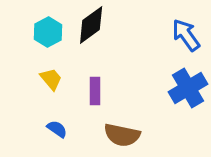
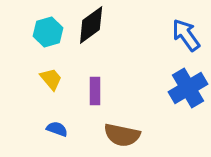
cyan hexagon: rotated 12 degrees clockwise
blue semicircle: rotated 15 degrees counterclockwise
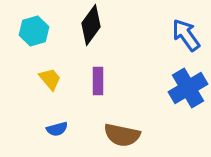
black diamond: rotated 18 degrees counterclockwise
cyan hexagon: moved 14 px left, 1 px up
yellow trapezoid: moved 1 px left
purple rectangle: moved 3 px right, 10 px up
blue semicircle: rotated 145 degrees clockwise
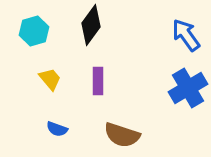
blue semicircle: rotated 35 degrees clockwise
brown semicircle: rotated 6 degrees clockwise
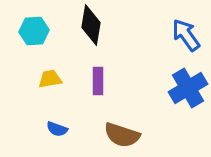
black diamond: rotated 27 degrees counterclockwise
cyan hexagon: rotated 12 degrees clockwise
yellow trapezoid: rotated 60 degrees counterclockwise
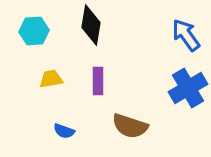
yellow trapezoid: moved 1 px right
blue semicircle: moved 7 px right, 2 px down
brown semicircle: moved 8 px right, 9 px up
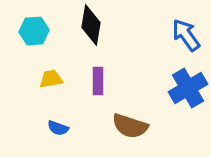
blue semicircle: moved 6 px left, 3 px up
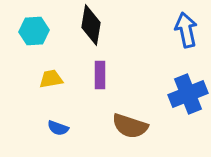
blue arrow: moved 5 px up; rotated 24 degrees clockwise
purple rectangle: moved 2 px right, 6 px up
blue cross: moved 6 px down; rotated 9 degrees clockwise
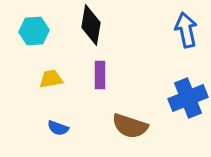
blue cross: moved 4 px down
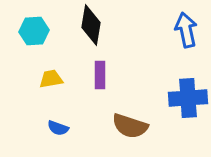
blue cross: rotated 18 degrees clockwise
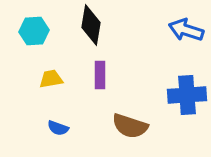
blue arrow: rotated 60 degrees counterclockwise
blue cross: moved 1 px left, 3 px up
